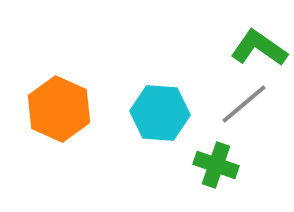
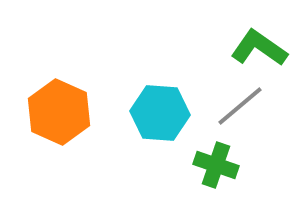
gray line: moved 4 px left, 2 px down
orange hexagon: moved 3 px down
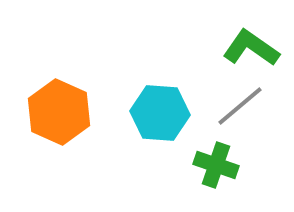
green L-shape: moved 8 px left
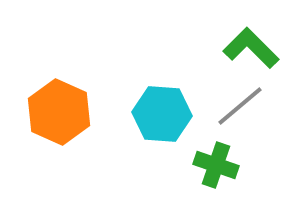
green L-shape: rotated 10 degrees clockwise
cyan hexagon: moved 2 px right, 1 px down
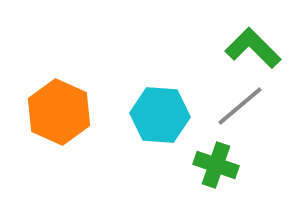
green L-shape: moved 2 px right
cyan hexagon: moved 2 px left, 1 px down
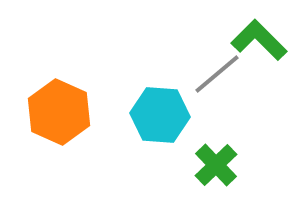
green L-shape: moved 6 px right, 8 px up
gray line: moved 23 px left, 32 px up
green cross: rotated 27 degrees clockwise
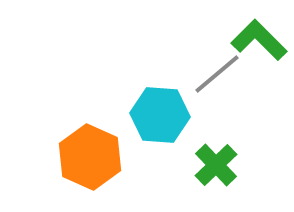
orange hexagon: moved 31 px right, 45 px down
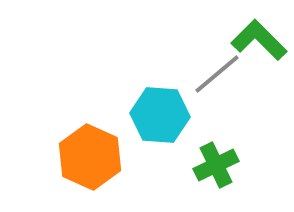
green cross: rotated 18 degrees clockwise
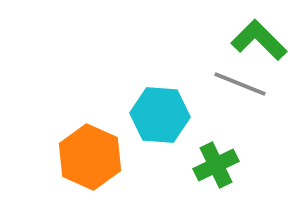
gray line: moved 23 px right, 10 px down; rotated 62 degrees clockwise
